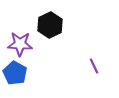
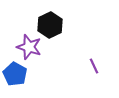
purple star: moved 9 px right, 3 px down; rotated 15 degrees clockwise
blue pentagon: moved 1 px down
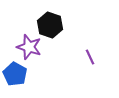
black hexagon: rotated 15 degrees counterclockwise
purple line: moved 4 px left, 9 px up
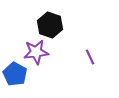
purple star: moved 7 px right, 5 px down; rotated 25 degrees counterclockwise
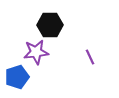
black hexagon: rotated 20 degrees counterclockwise
blue pentagon: moved 2 px right, 3 px down; rotated 25 degrees clockwise
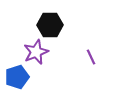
purple star: rotated 15 degrees counterclockwise
purple line: moved 1 px right
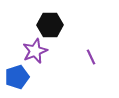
purple star: moved 1 px left, 1 px up
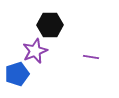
purple line: rotated 56 degrees counterclockwise
blue pentagon: moved 3 px up
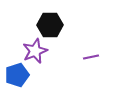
purple line: rotated 21 degrees counterclockwise
blue pentagon: moved 1 px down
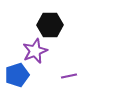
purple line: moved 22 px left, 19 px down
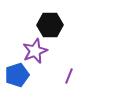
purple line: rotated 56 degrees counterclockwise
